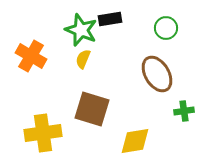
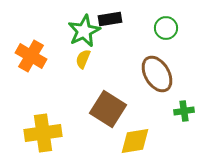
green star: moved 3 px right, 1 px down; rotated 24 degrees clockwise
brown square: moved 16 px right; rotated 15 degrees clockwise
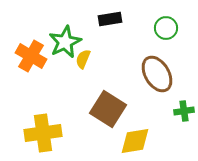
green star: moved 19 px left, 11 px down
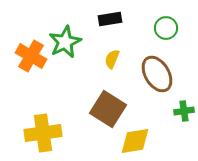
yellow semicircle: moved 29 px right
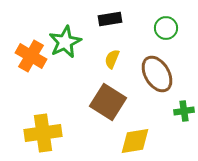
brown square: moved 7 px up
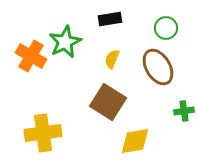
brown ellipse: moved 1 px right, 7 px up
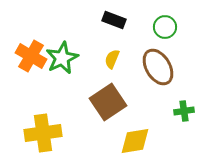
black rectangle: moved 4 px right, 1 px down; rotated 30 degrees clockwise
green circle: moved 1 px left, 1 px up
green star: moved 3 px left, 16 px down
brown square: rotated 24 degrees clockwise
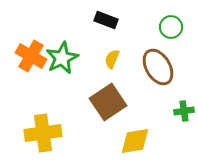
black rectangle: moved 8 px left
green circle: moved 6 px right
